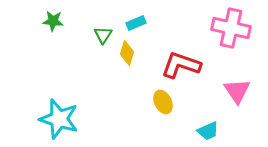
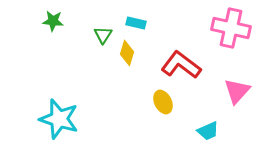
cyan rectangle: rotated 36 degrees clockwise
red L-shape: rotated 18 degrees clockwise
pink triangle: rotated 16 degrees clockwise
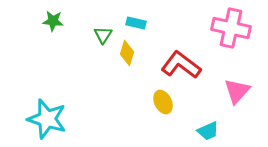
cyan star: moved 12 px left
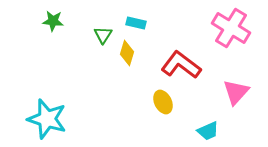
pink cross: rotated 18 degrees clockwise
pink triangle: moved 1 px left, 1 px down
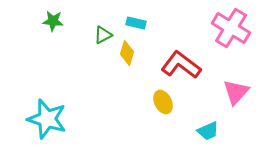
green triangle: rotated 30 degrees clockwise
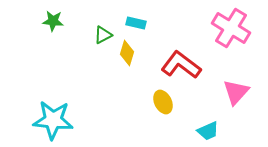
cyan star: moved 6 px right, 1 px down; rotated 12 degrees counterclockwise
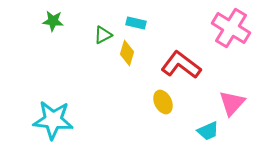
pink triangle: moved 4 px left, 11 px down
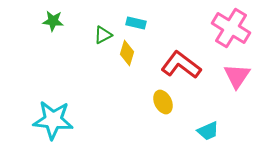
pink triangle: moved 5 px right, 27 px up; rotated 8 degrees counterclockwise
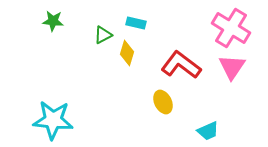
pink triangle: moved 5 px left, 9 px up
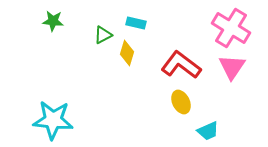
yellow ellipse: moved 18 px right
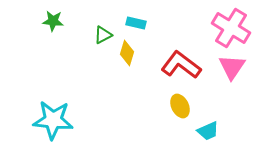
yellow ellipse: moved 1 px left, 4 px down
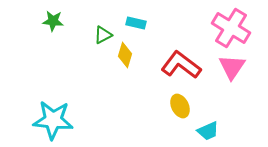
yellow diamond: moved 2 px left, 2 px down
